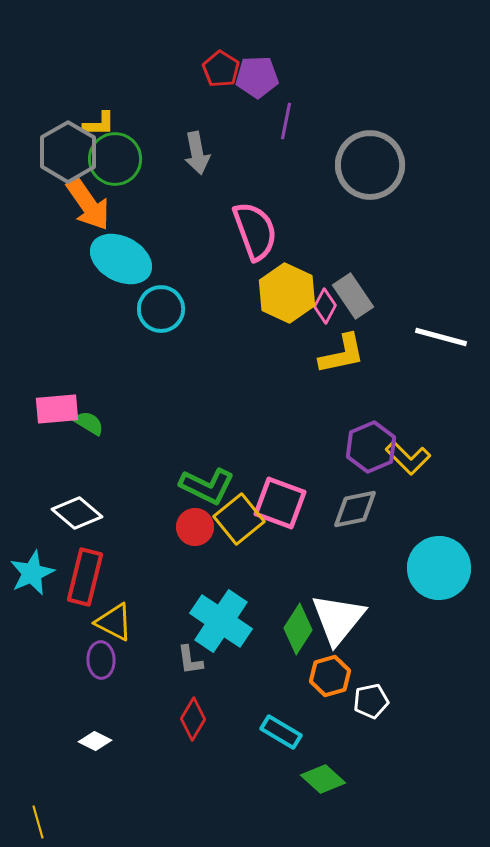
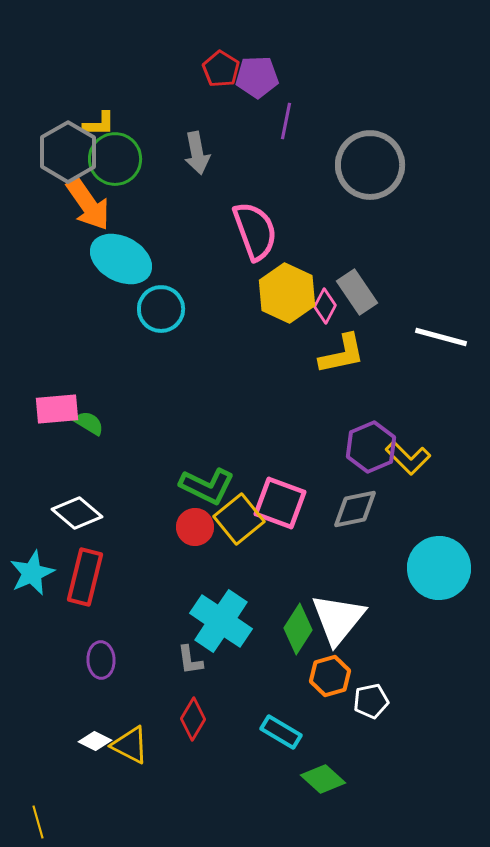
gray rectangle at (353, 296): moved 4 px right, 4 px up
yellow triangle at (114, 622): moved 16 px right, 123 px down
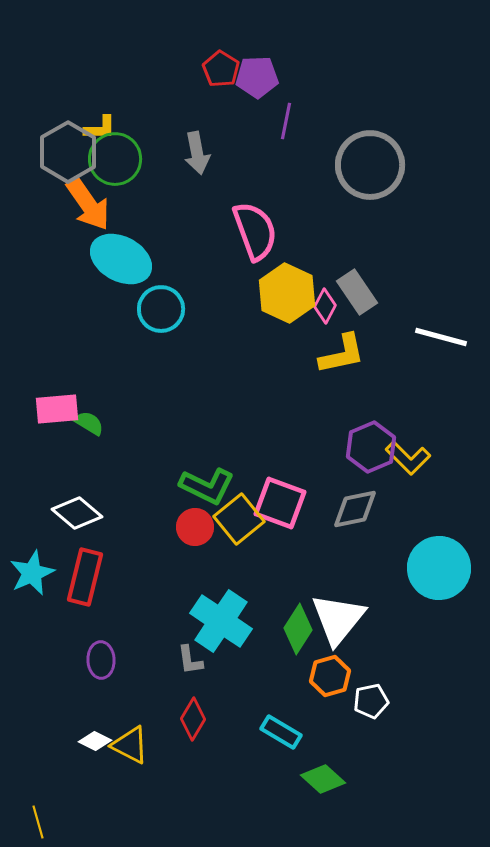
yellow L-shape at (99, 124): moved 1 px right, 4 px down
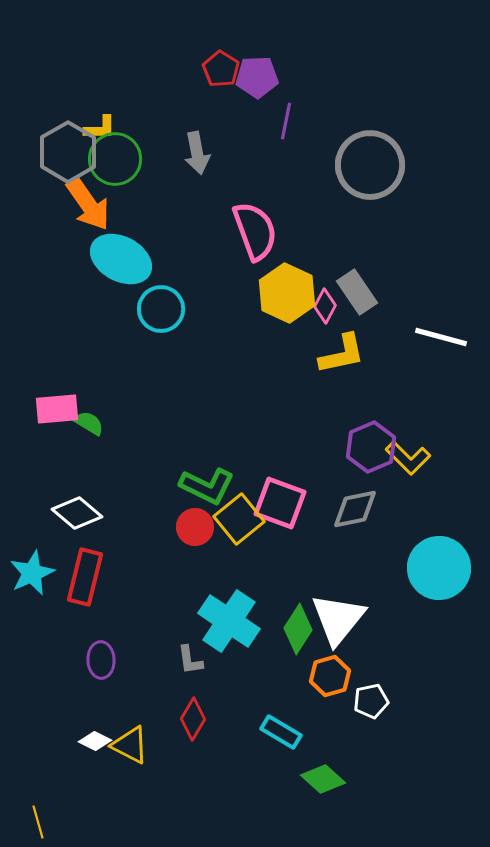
cyan cross at (221, 621): moved 8 px right
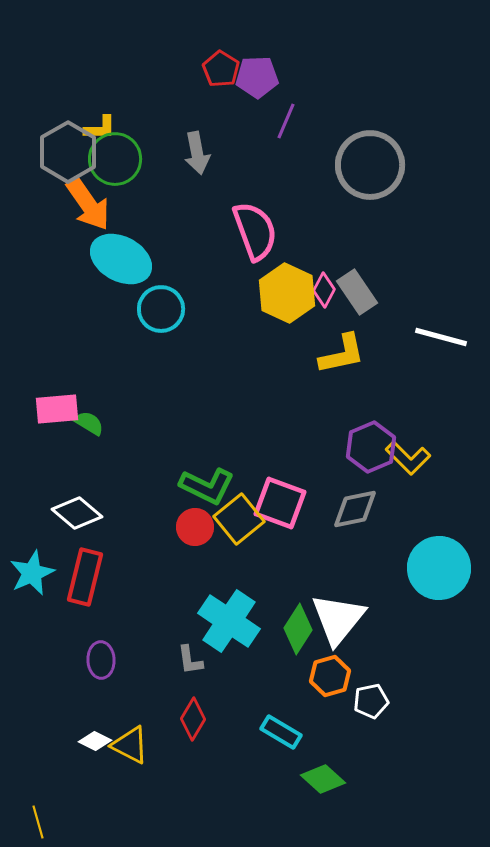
purple line at (286, 121): rotated 12 degrees clockwise
pink diamond at (325, 306): moved 1 px left, 16 px up
